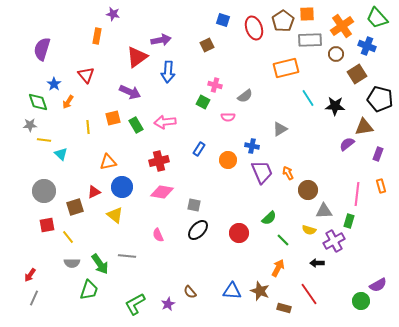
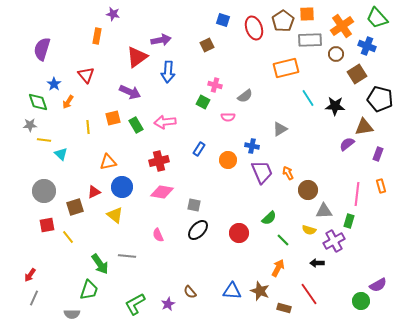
gray semicircle at (72, 263): moved 51 px down
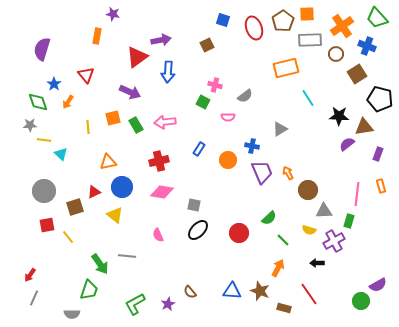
black star at (335, 106): moved 4 px right, 10 px down
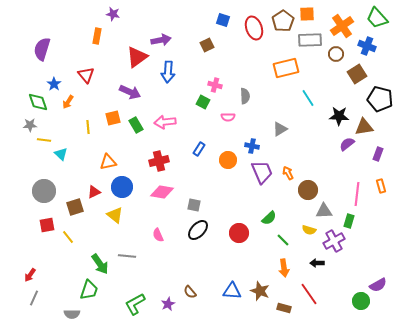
gray semicircle at (245, 96): rotated 56 degrees counterclockwise
orange arrow at (278, 268): moved 6 px right; rotated 144 degrees clockwise
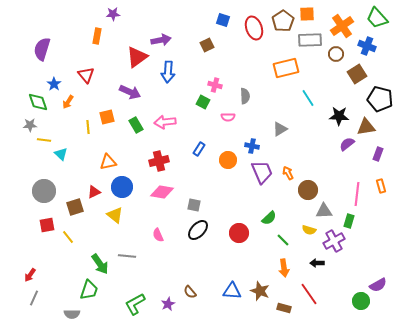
purple star at (113, 14): rotated 16 degrees counterclockwise
orange square at (113, 118): moved 6 px left, 1 px up
brown triangle at (364, 127): moved 2 px right
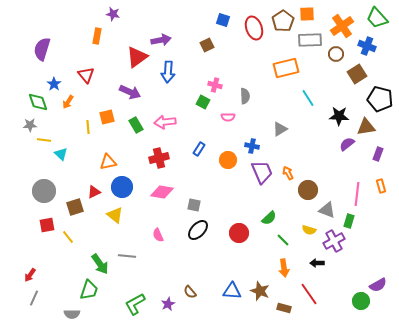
purple star at (113, 14): rotated 16 degrees clockwise
red cross at (159, 161): moved 3 px up
gray triangle at (324, 211): moved 3 px right, 1 px up; rotated 24 degrees clockwise
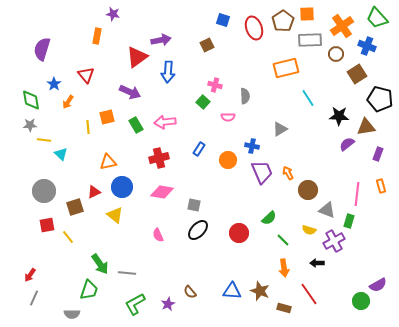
green diamond at (38, 102): moved 7 px left, 2 px up; rotated 10 degrees clockwise
green square at (203, 102): rotated 16 degrees clockwise
gray line at (127, 256): moved 17 px down
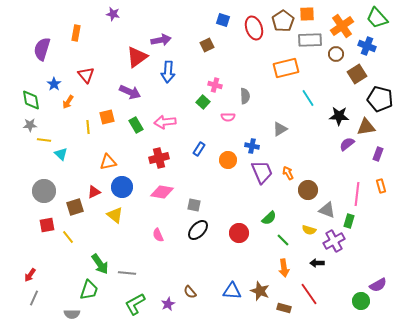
orange rectangle at (97, 36): moved 21 px left, 3 px up
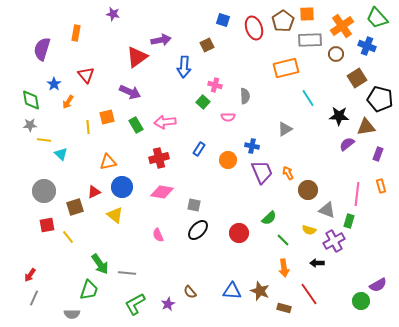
blue arrow at (168, 72): moved 16 px right, 5 px up
brown square at (357, 74): moved 4 px down
gray triangle at (280, 129): moved 5 px right
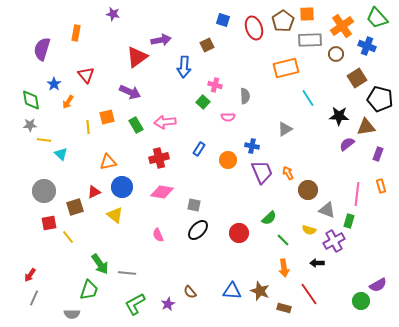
red square at (47, 225): moved 2 px right, 2 px up
